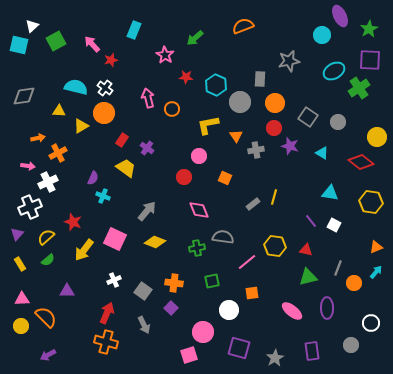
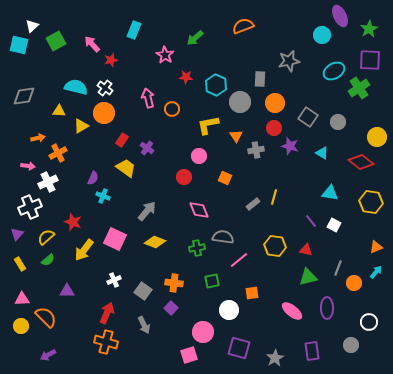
pink line at (247, 262): moved 8 px left, 2 px up
white circle at (371, 323): moved 2 px left, 1 px up
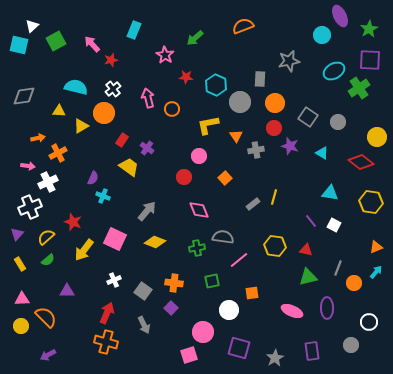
white cross at (105, 88): moved 8 px right, 1 px down; rotated 14 degrees clockwise
yellow trapezoid at (126, 168): moved 3 px right, 1 px up
orange square at (225, 178): rotated 24 degrees clockwise
pink ellipse at (292, 311): rotated 15 degrees counterclockwise
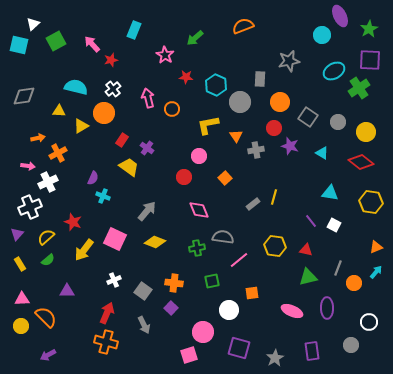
white triangle at (32, 26): moved 1 px right, 2 px up
orange circle at (275, 103): moved 5 px right, 1 px up
yellow circle at (377, 137): moved 11 px left, 5 px up
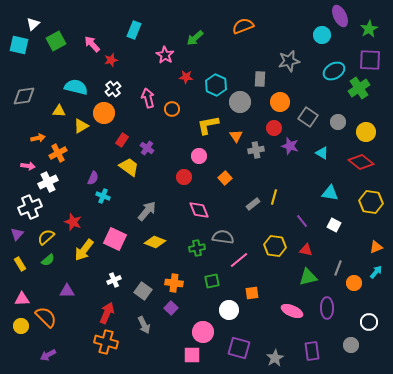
purple line at (311, 221): moved 9 px left
pink square at (189, 355): moved 3 px right; rotated 18 degrees clockwise
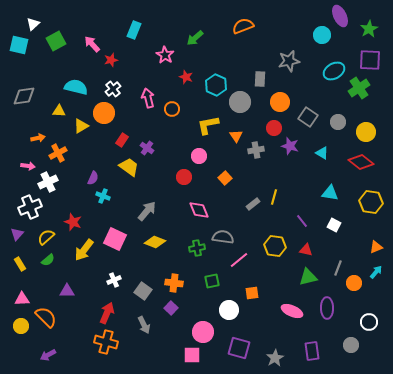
red star at (186, 77): rotated 16 degrees clockwise
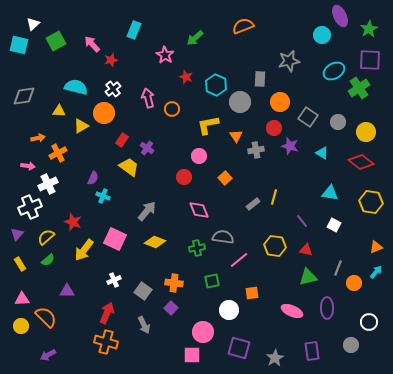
white cross at (48, 182): moved 2 px down
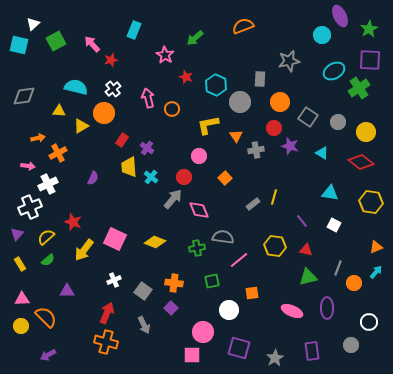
yellow trapezoid at (129, 167): rotated 130 degrees counterclockwise
cyan cross at (103, 196): moved 48 px right, 19 px up; rotated 16 degrees clockwise
gray arrow at (147, 211): moved 26 px right, 12 px up
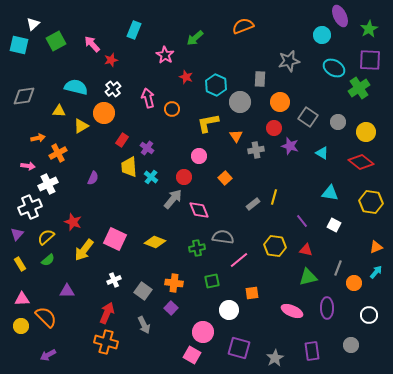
cyan ellipse at (334, 71): moved 3 px up; rotated 60 degrees clockwise
yellow L-shape at (208, 125): moved 2 px up
white circle at (369, 322): moved 7 px up
pink square at (192, 355): rotated 30 degrees clockwise
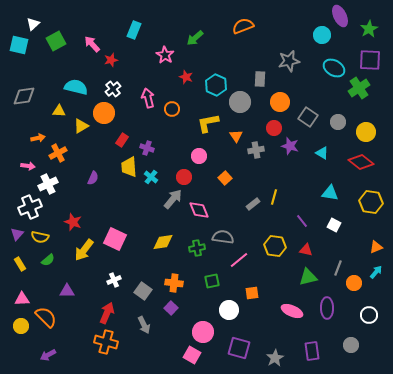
purple cross at (147, 148): rotated 16 degrees counterclockwise
yellow semicircle at (46, 237): moved 6 px left; rotated 126 degrees counterclockwise
yellow diamond at (155, 242): moved 8 px right; rotated 30 degrees counterclockwise
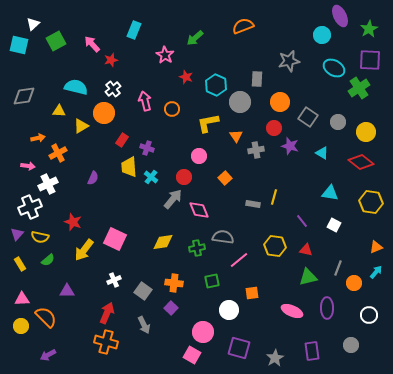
gray rectangle at (260, 79): moved 3 px left
pink arrow at (148, 98): moved 3 px left, 3 px down
gray rectangle at (253, 204): rotated 48 degrees clockwise
